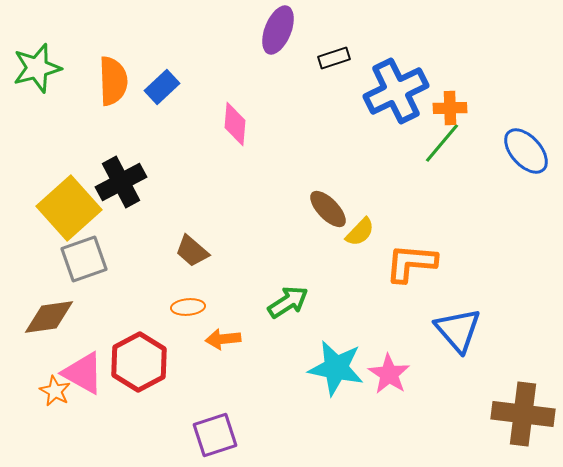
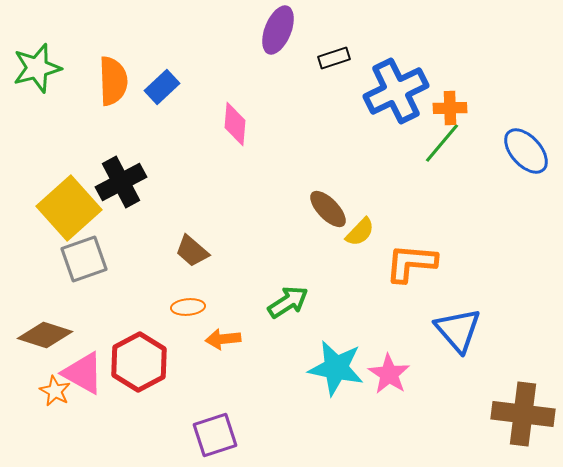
brown diamond: moved 4 px left, 18 px down; rotated 26 degrees clockwise
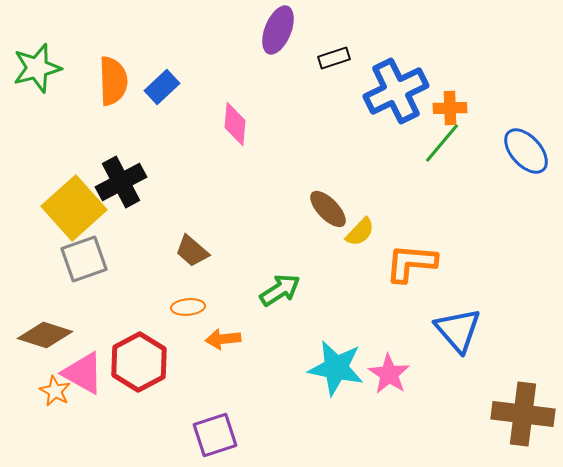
yellow square: moved 5 px right
green arrow: moved 8 px left, 12 px up
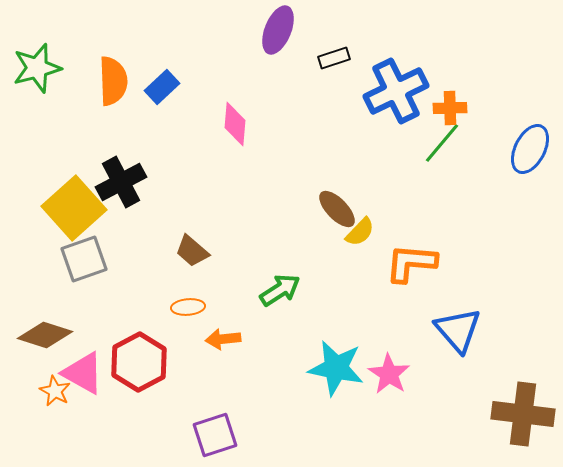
blue ellipse: moved 4 px right, 2 px up; rotated 69 degrees clockwise
brown ellipse: moved 9 px right
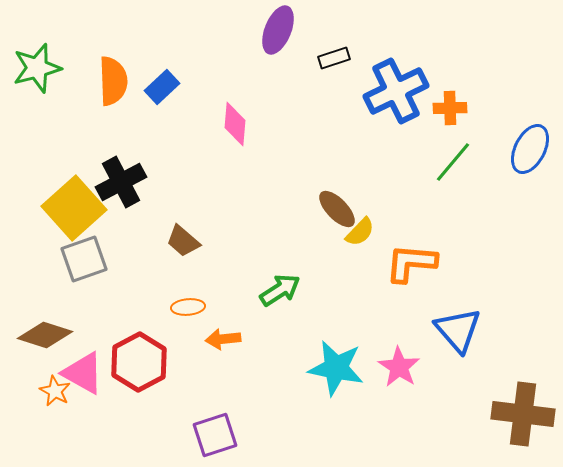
green line: moved 11 px right, 19 px down
brown trapezoid: moved 9 px left, 10 px up
pink star: moved 10 px right, 7 px up
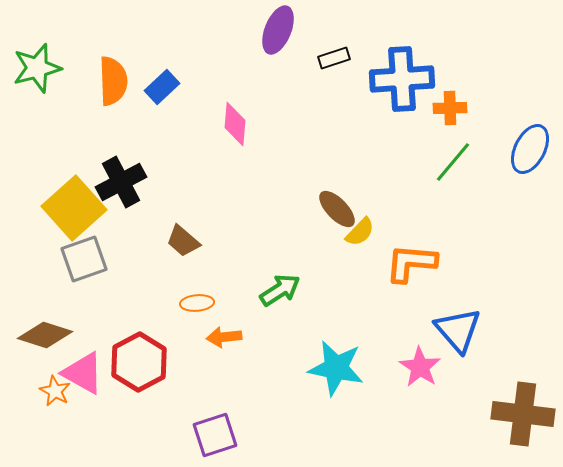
blue cross: moved 6 px right, 12 px up; rotated 22 degrees clockwise
orange ellipse: moved 9 px right, 4 px up
orange arrow: moved 1 px right, 2 px up
pink star: moved 21 px right
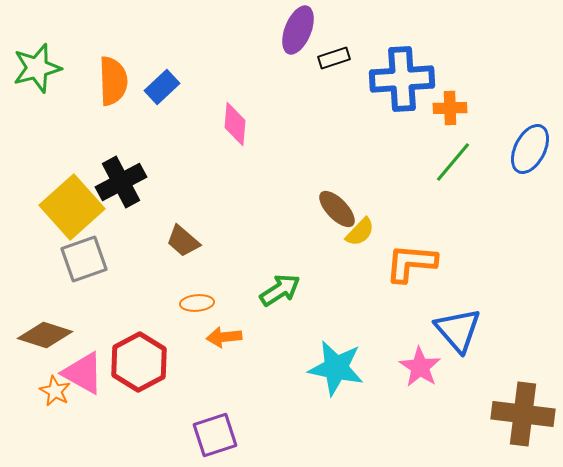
purple ellipse: moved 20 px right
yellow square: moved 2 px left, 1 px up
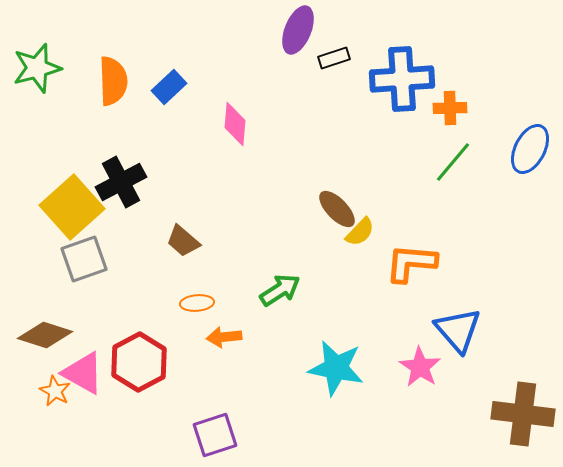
blue rectangle: moved 7 px right
